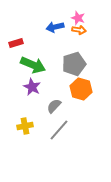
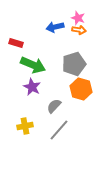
red rectangle: rotated 32 degrees clockwise
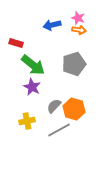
blue arrow: moved 3 px left, 2 px up
green arrow: rotated 15 degrees clockwise
orange hexagon: moved 7 px left, 20 px down
yellow cross: moved 2 px right, 5 px up
gray line: rotated 20 degrees clockwise
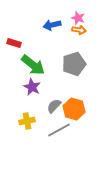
red rectangle: moved 2 px left
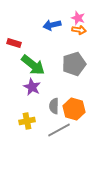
gray semicircle: rotated 42 degrees counterclockwise
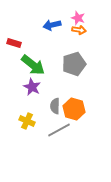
gray semicircle: moved 1 px right
yellow cross: rotated 35 degrees clockwise
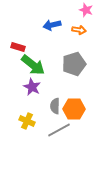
pink star: moved 8 px right, 8 px up
red rectangle: moved 4 px right, 4 px down
orange hexagon: rotated 15 degrees counterclockwise
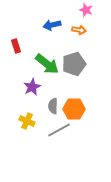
red rectangle: moved 2 px left, 1 px up; rotated 56 degrees clockwise
green arrow: moved 14 px right, 1 px up
purple star: rotated 18 degrees clockwise
gray semicircle: moved 2 px left
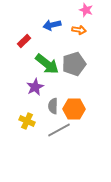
red rectangle: moved 8 px right, 5 px up; rotated 64 degrees clockwise
purple star: moved 3 px right
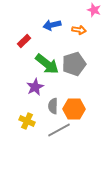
pink star: moved 8 px right
